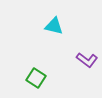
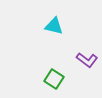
green square: moved 18 px right, 1 px down
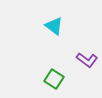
cyan triangle: rotated 24 degrees clockwise
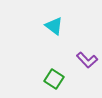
purple L-shape: rotated 10 degrees clockwise
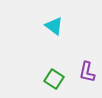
purple L-shape: moved 12 px down; rotated 55 degrees clockwise
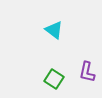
cyan triangle: moved 4 px down
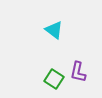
purple L-shape: moved 9 px left
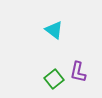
green square: rotated 18 degrees clockwise
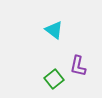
purple L-shape: moved 6 px up
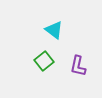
green square: moved 10 px left, 18 px up
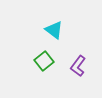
purple L-shape: rotated 25 degrees clockwise
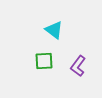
green square: rotated 36 degrees clockwise
